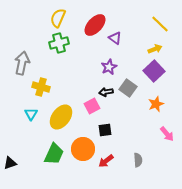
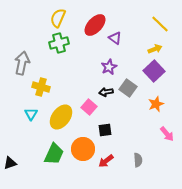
pink square: moved 3 px left, 1 px down; rotated 21 degrees counterclockwise
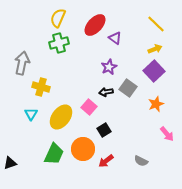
yellow line: moved 4 px left
black square: moved 1 px left; rotated 24 degrees counterclockwise
gray semicircle: moved 3 px right, 1 px down; rotated 120 degrees clockwise
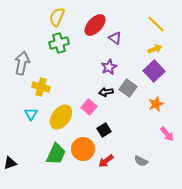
yellow semicircle: moved 1 px left, 1 px up
green trapezoid: moved 2 px right
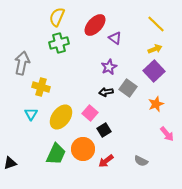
pink square: moved 1 px right, 6 px down
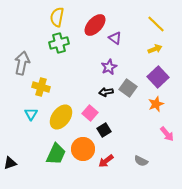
yellow semicircle: rotated 12 degrees counterclockwise
purple square: moved 4 px right, 6 px down
